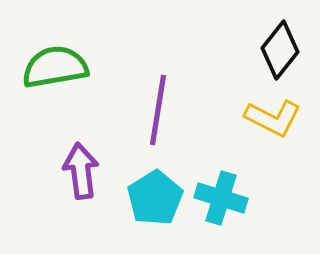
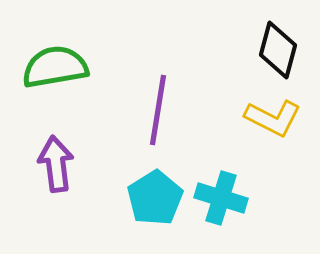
black diamond: moved 2 px left; rotated 24 degrees counterclockwise
purple arrow: moved 25 px left, 7 px up
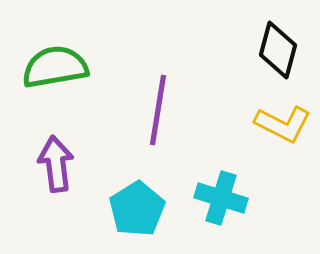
yellow L-shape: moved 10 px right, 6 px down
cyan pentagon: moved 18 px left, 11 px down
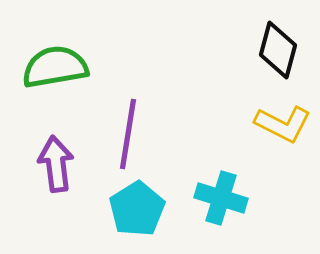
purple line: moved 30 px left, 24 px down
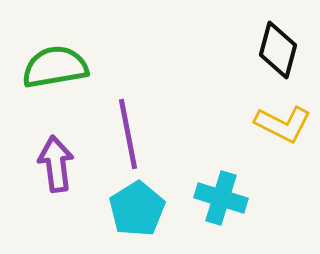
purple line: rotated 20 degrees counterclockwise
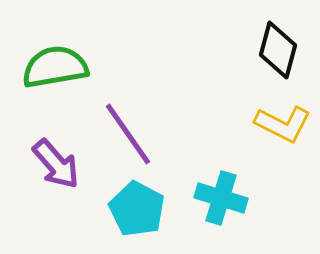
purple line: rotated 24 degrees counterclockwise
purple arrow: rotated 146 degrees clockwise
cyan pentagon: rotated 12 degrees counterclockwise
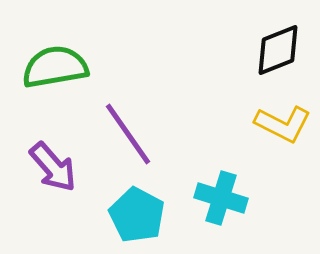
black diamond: rotated 54 degrees clockwise
purple arrow: moved 3 px left, 3 px down
cyan pentagon: moved 6 px down
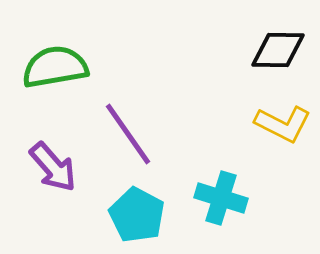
black diamond: rotated 22 degrees clockwise
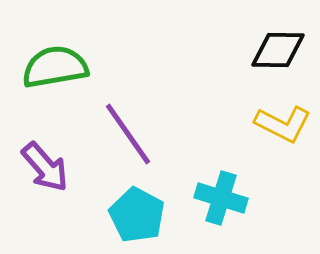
purple arrow: moved 8 px left
